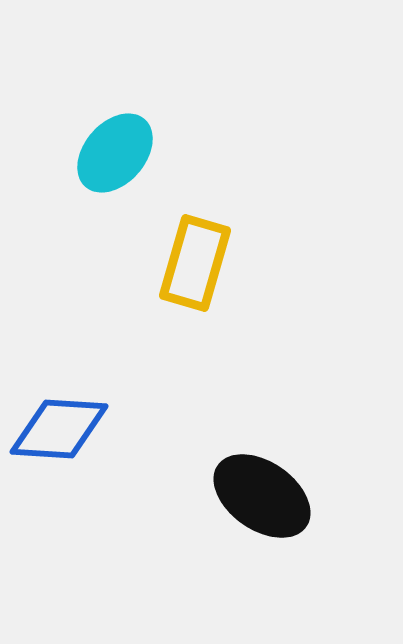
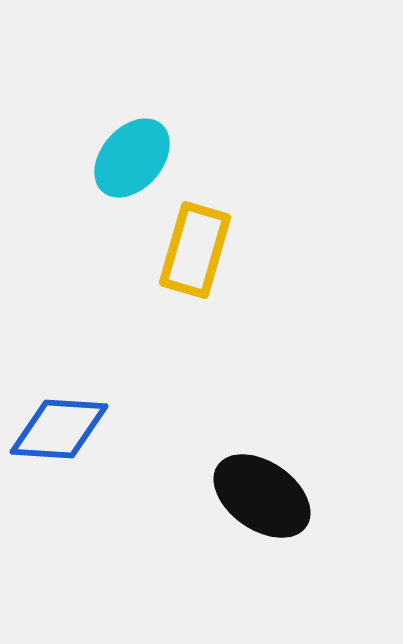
cyan ellipse: moved 17 px right, 5 px down
yellow rectangle: moved 13 px up
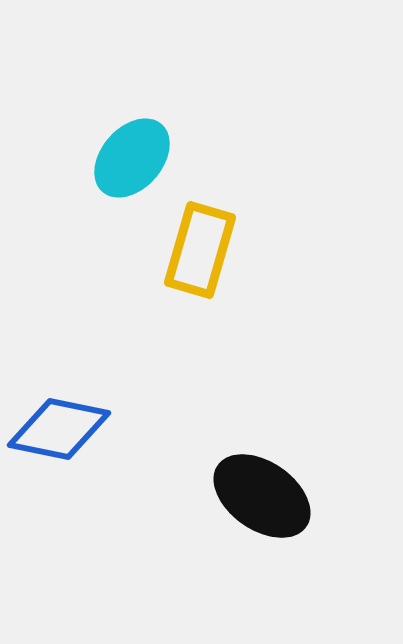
yellow rectangle: moved 5 px right
blue diamond: rotated 8 degrees clockwise
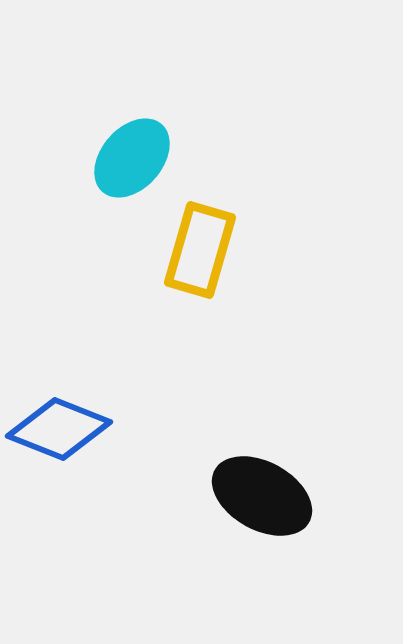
blue diamond: rotated 10 degrees clockwise
black ellipse: rotated 6 degrees counterclockwise
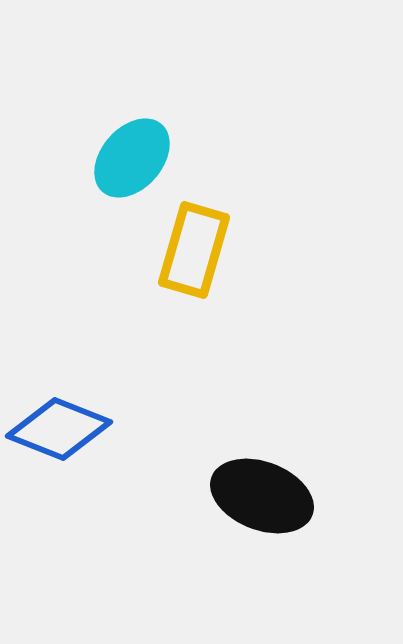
yellow rectangle: moved 6 px left
black ellipse: rotated 8 degrees counterclockwise
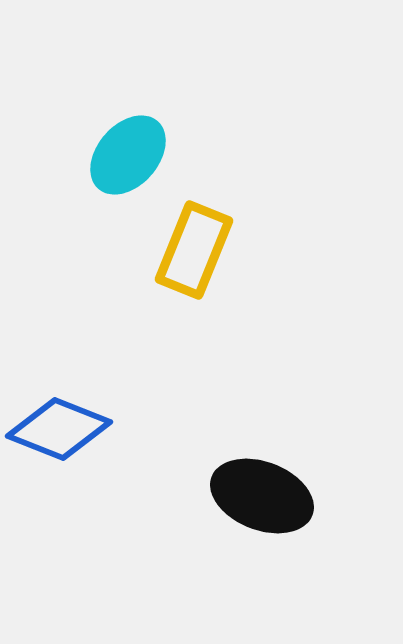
cyan ellipse: moved 4 px left, 3 px up
yellow rectangle: rotated 6 degrees clockwise
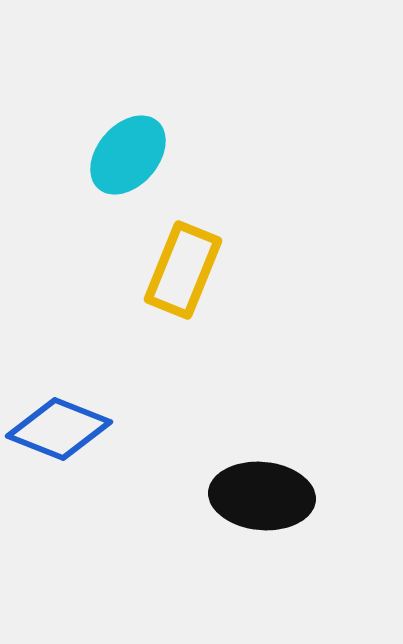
yellow rectangle: moved 11 px left, 20 px down
black ellipse: rotated 16 degrees counterclockwise
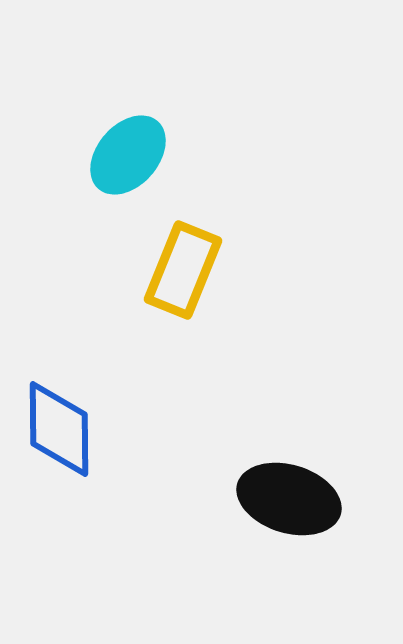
blue diamond: rotated 68 degrees clockwise
black ellipse: moved 27 px right, 3 px down; rotated 12 degrees clockwise
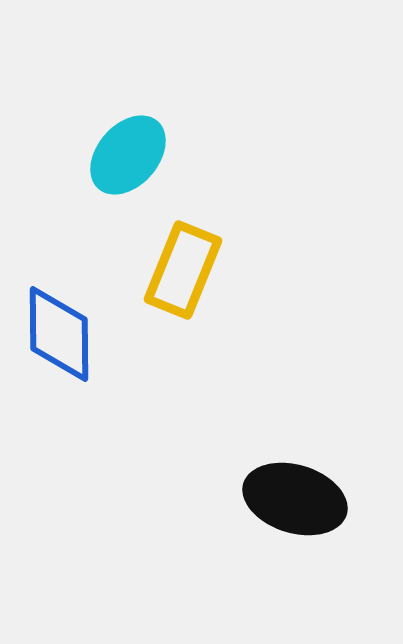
blue diamond: moved 95 px up
black ellipse: moved 6 px right
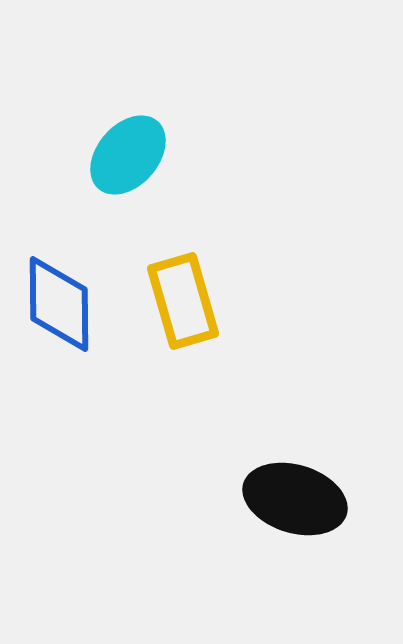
yellow rectangle: moved 31 px down; rotated 38 degrees counterclockwise
blue diamond: moved 30 px up
